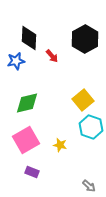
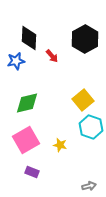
gray arrow: rotated 56 degrees counterclockwise
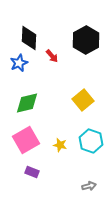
black hexagon: moved 1 px right, 1 px down
blue star: moved 3 px right, 2 px down; rotated 12 degrees counterclockwise
cyan hexagon: moved 14 px down
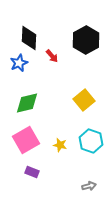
yellow square: moved 1 px right
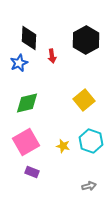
red arrow: rotated 32 degrees clockwise
pink square: moved 2 px down
yellow star: moved 3 px right, 1 px down
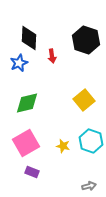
black hexagon: rotated 12 degrees counterclockwise
pink square: moved 1 px down
